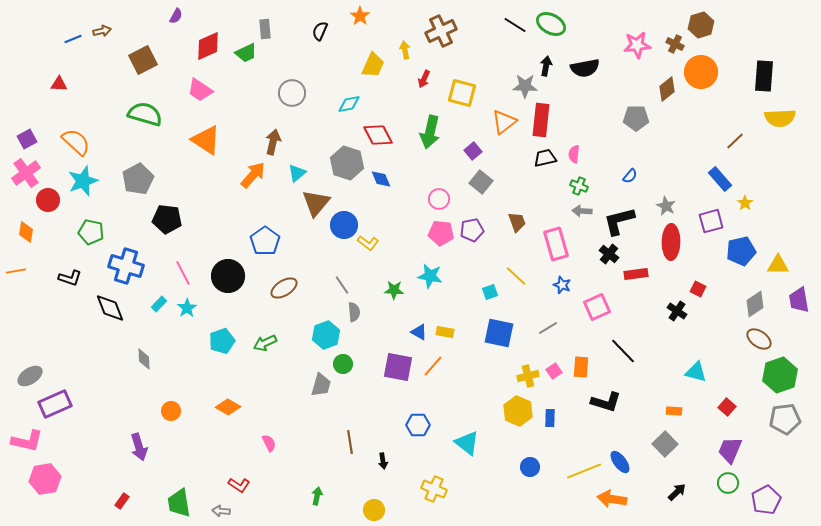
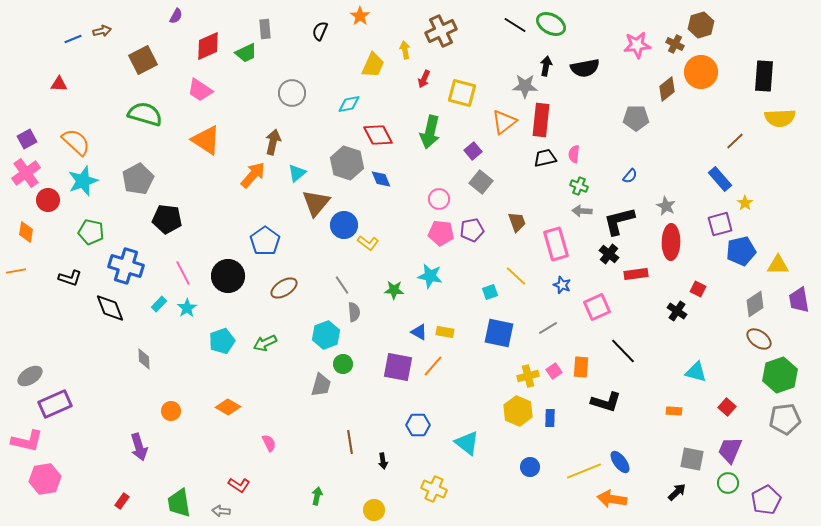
purple square at (711, 221): moved 9 px right, 3 px down
gray square at (665, 444): moved 27 px right, 15 px down; rotated 35 degrees counterclockwise
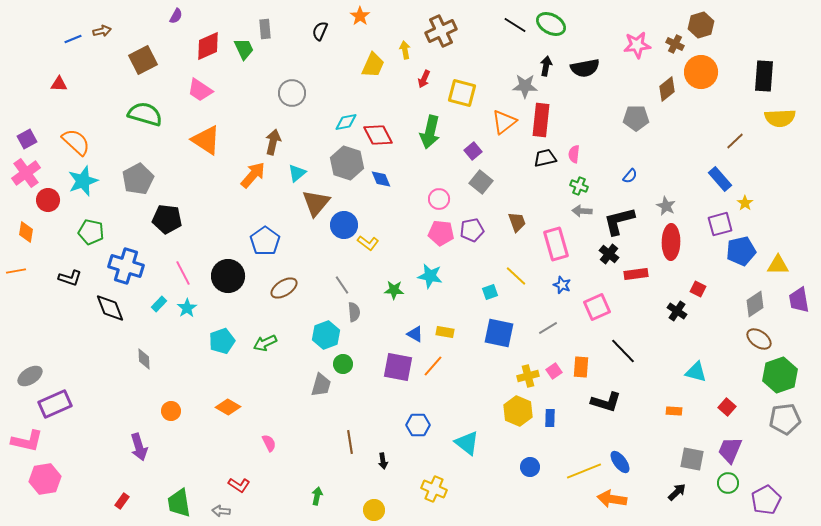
green trapezoid at (246, 53): moved 2 px left, 4 px up; rotated 90 degrees counterclockwise
cyan diamond at (349, 104): moved 3 px left, 18 px down
blue triangle at (419, 332): moved 4 px left, 2 px down
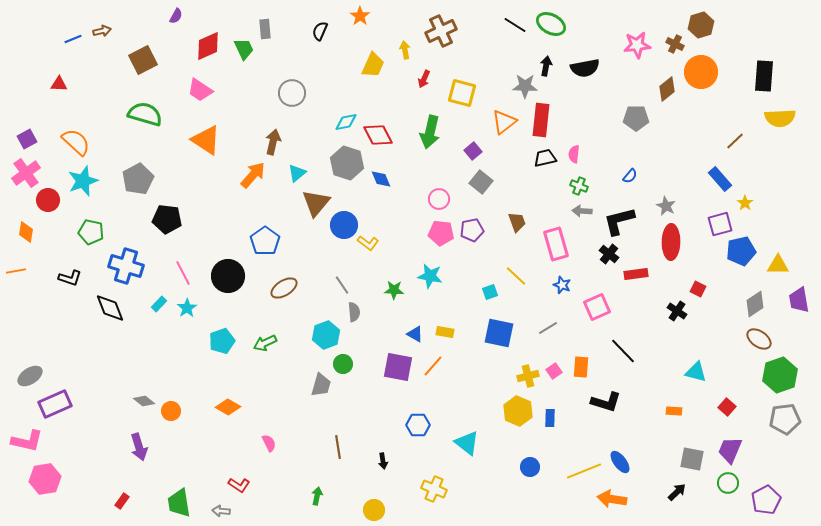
gray diamond at (144, 359): moved 42 px down; rotated 50 degrees counterclockwise
brown line at (350, 442): moved 12 px left, 5 px down
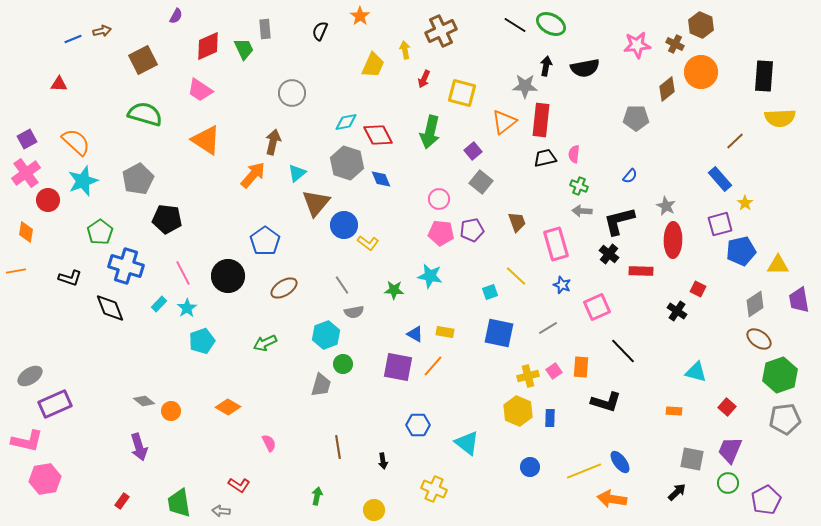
brown hexagon at (701, 25): rotated 20 degrees counterclockwise
green pentagon at (91, 232): moved 9 px right; rotated 25 degrees clockwise
red ellipse at (671, 242): moved 2 px right, 2 px up
red rectangle at (636, 274): moved 5 px right, 3 px up; rotated 10 degrees clockwise
gray semicircle at (354, 312): rotated 84 degrees clockwise
cyan pentagon at (222, 341): moved 20 px left
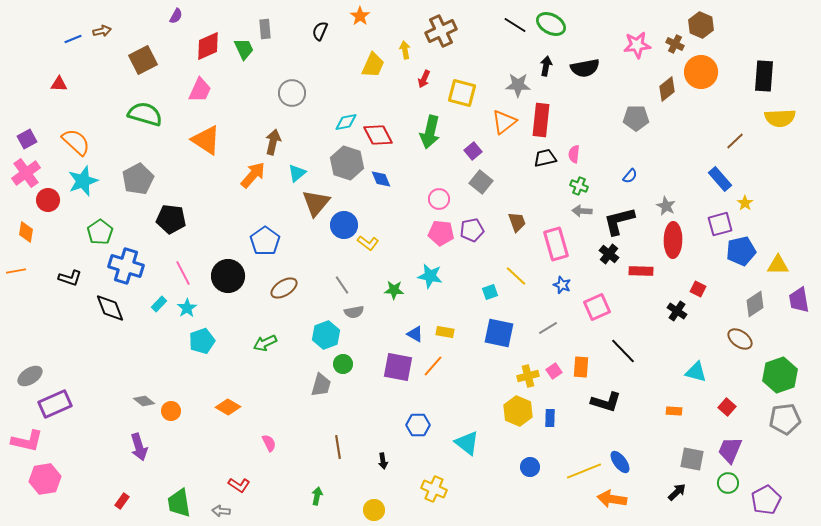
gray star at (525, 86): moved 7 px left, 1 px up
pink trapezoid at (200, 90): rotated 100 degrees counterclockwise
black pentagon at (167, 219): moved 4 px right
brown ellipse at (759, 339): moved 19 px left
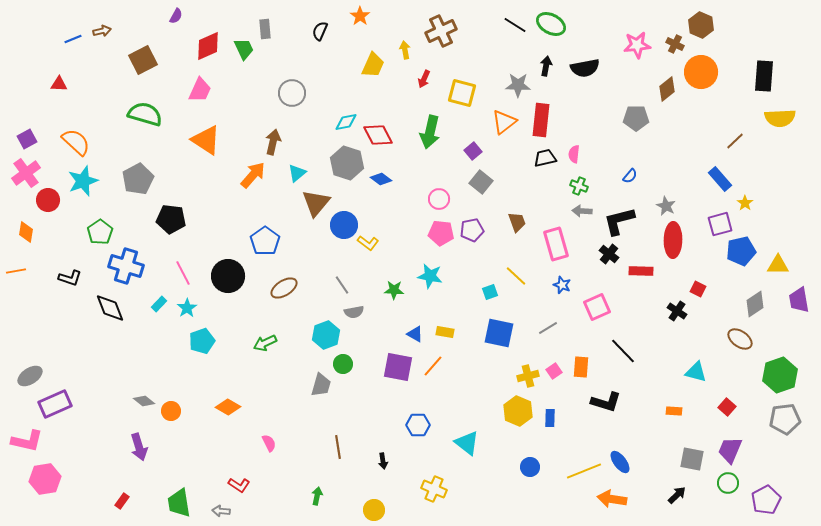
blue diamond at (381, 179): rotated 30 degrees counterclockwise
black arrow at (677, 492): moved 3 px down
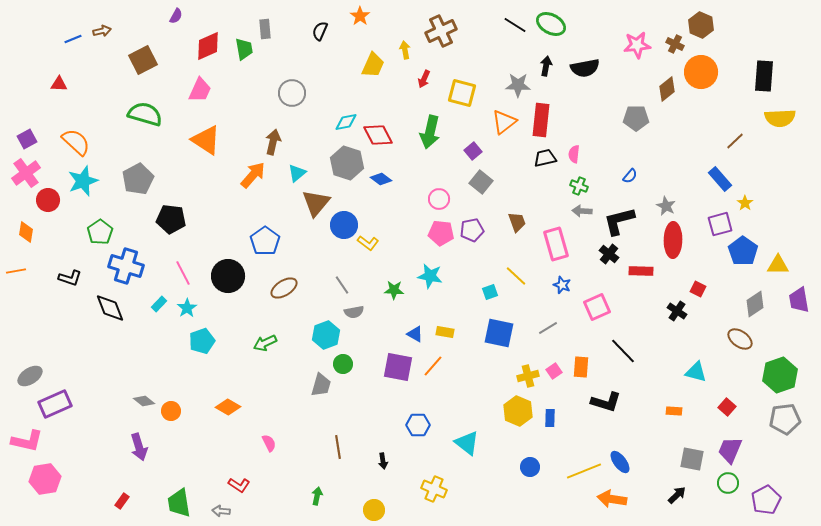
green trapezoid at (244, 49): rotated 15 degrees clockwise
blue pentagon at (741, 251): moved 2 px right; rotated 24 degrees counterclockwise
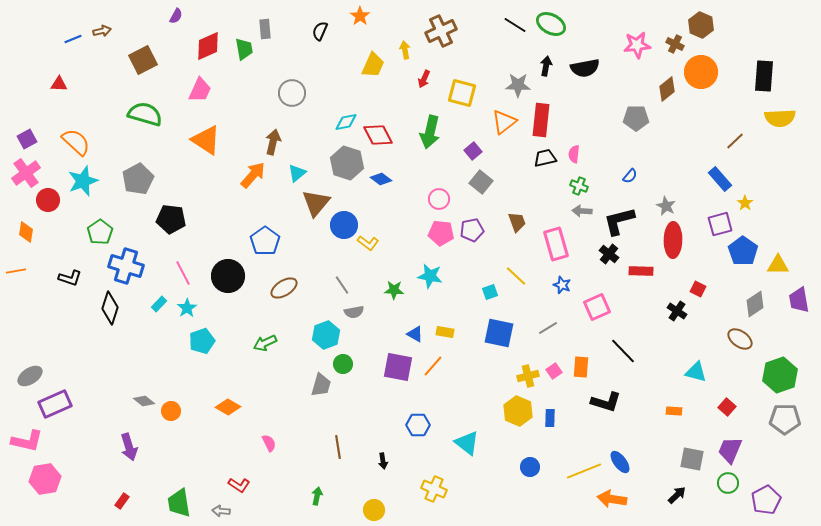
black diamond at (110, 308): rotated 40 degrees clockwise
gray pentagon at (785, 419): rotated 8 degrees clockwise
purple arrow at (139, 447): moved 10 px left
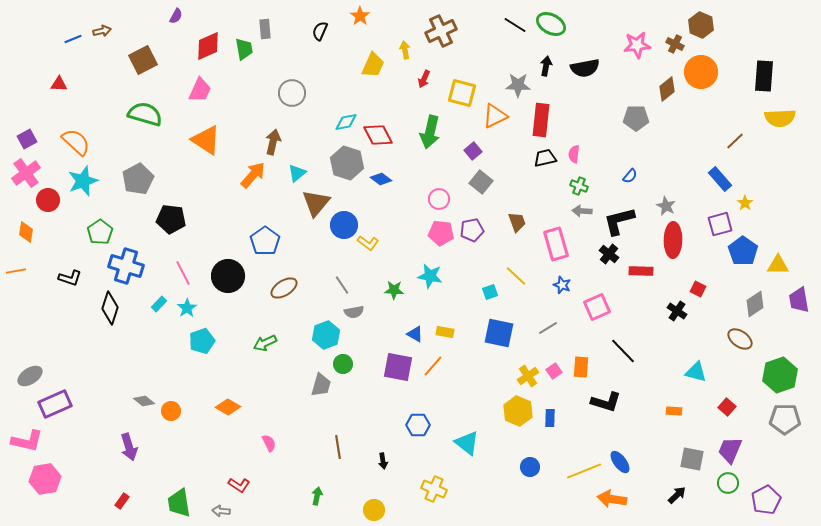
orange triangle at (504, 122): moved 9 px left, 6 px up; rotated 12 degrees clockwise
yellow cross at (528, 376): rotated 20 degrees counterclockwise
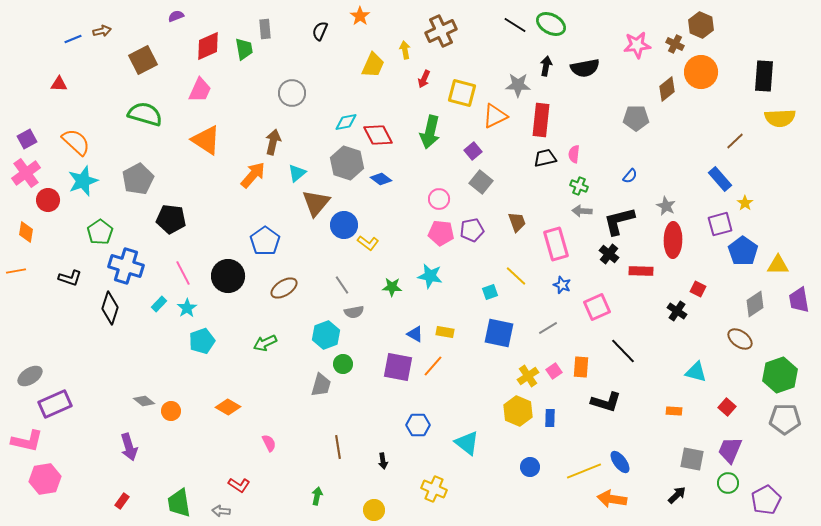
purple semicircle at (176, 16): rotated 140 degrees counterclockwise
green star at (394, 290): moved 2 px left, 3 px up
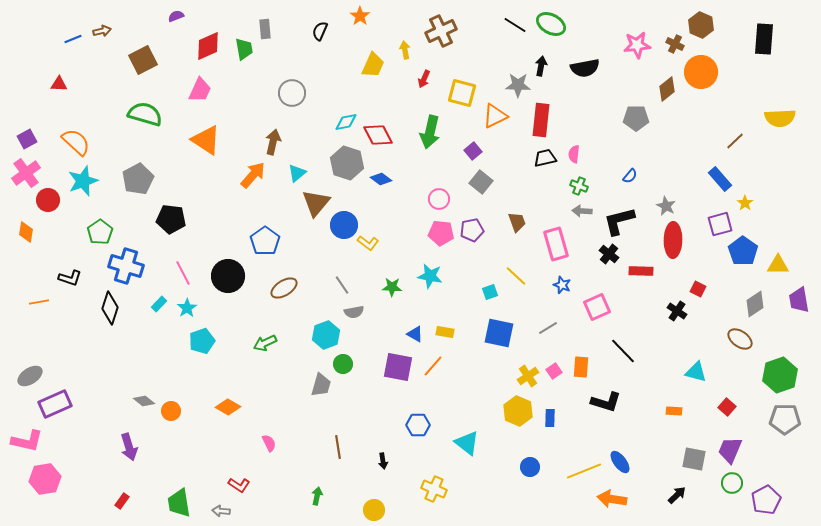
black arrow at (546, 66): moved 5 px left
black rectangle at (764, 76): moved 37 px up
orange line at (16, 271): moved 23 px right, 31 px down
gray square at (692, 459): moved 2 px right
green circle at (728, 483): moved 4 px right
